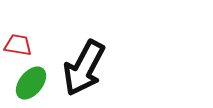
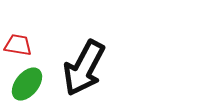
green ellipse: moved 4 px left, 1 px down
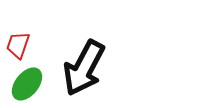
red trapezoid: rotated 80 degrees counterclockwise
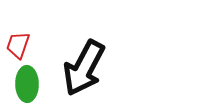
green ellipse: rotated 40 degrees counterclockwise
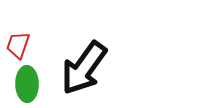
black arrow: rotated 8 degrees clockwise
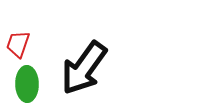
red trapezoid: moved 1 px up
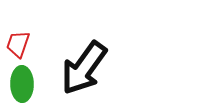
green ellipse: moved 5 px left
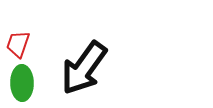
green ellipse: moved 1 px up
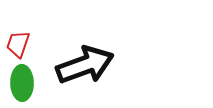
black arrow: moved 1 px right, 3 px up; rotated 146 degrees counterclockwise
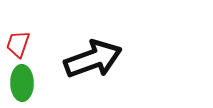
black arrow: moved 8 px right, 6 px up
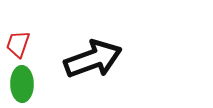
green ellipse: moved 1 px down
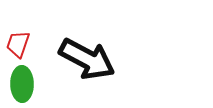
black arrow: moved 6 px left; rotated 48 degrees clockwise
